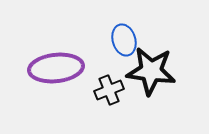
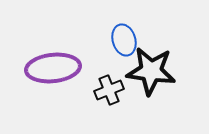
purple ellipse: moved 3 px left
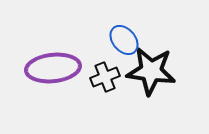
blue ellipse: rotated 24 degrees counterclockwise
black cross: moved 4 px left, 13 px up
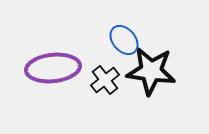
black cross: moved 3 px down; rotated 16 degrees counterclockwise
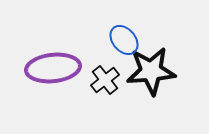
black star: rotated 12 degrees counterclockwise
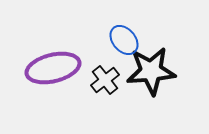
purple ellipse: rotated 8 degrees counterclockwise
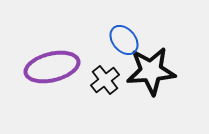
purple ellipse: moved 1 px left, 1 px up
